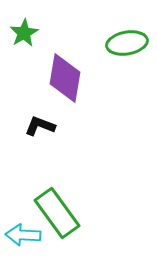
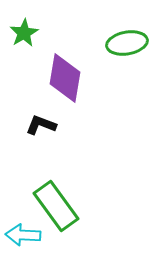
black L-shape: moved 1 px right, 1 px up
green rectangle: moved 1 px left, 7 px up
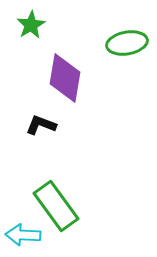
green star: moved 7 px right, 8 px up
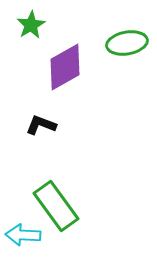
purple diamond: moved 11 px up; rotated 51 degrees clockwise
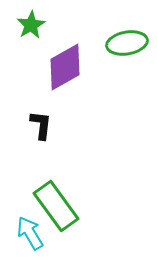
black L-shape: rotated 76 degrees clockwise
cyan arrow: moved 7 px right, 2 px up; rotated 56 degrees clockwise
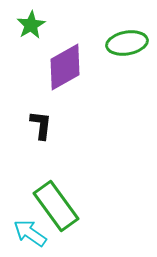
cyan arrow: rotated 24 degrees counterclockwise
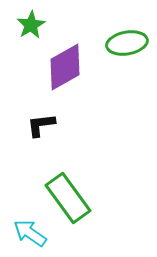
black L-shape: rotated 104 degrees counterclockwise
green rectangle: moved 12 px right, 8 px up
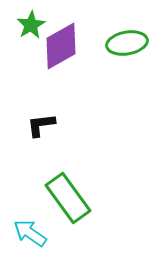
purple diamond: moved 4 px left, 21 px up
